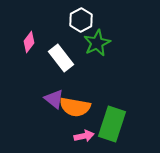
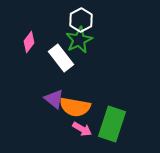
green star: moved 18 px left, 3 px up
pink arrow: moved 2 px left, 7 px up; rotated 42 degrees clockwise
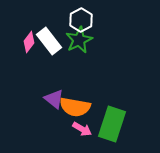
white rectangle: moved 12 px left, 17 px up
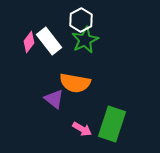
green star: moved 6 px right
orange semicircle: moved 24 px up
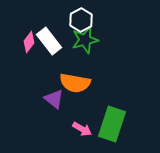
green star: rotated 12 degrees clockwise
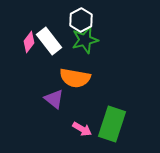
orange semicircle: moved 5 px up
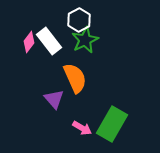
white hexagon: moved 2 px left
green star: rotated 12 degrees counterclockwise
orange semicircle: rotated 124 degrees counterclockwise
purple triangle: rotated 10 degrees clockwise
green rectangle: rotated 12 degrees clockwise
pink arrow: moved 1 px up
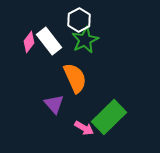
purple triangle: moved 5 px down
green rectangle: moved 3 px left, 7 px up; rotated 16 degrees clockwise
pink arrow: moved 2 px right
